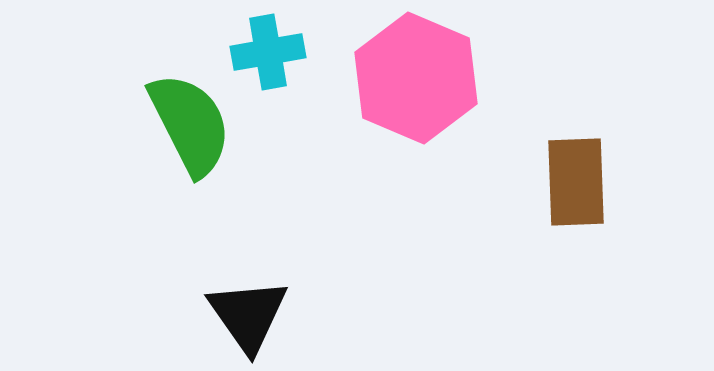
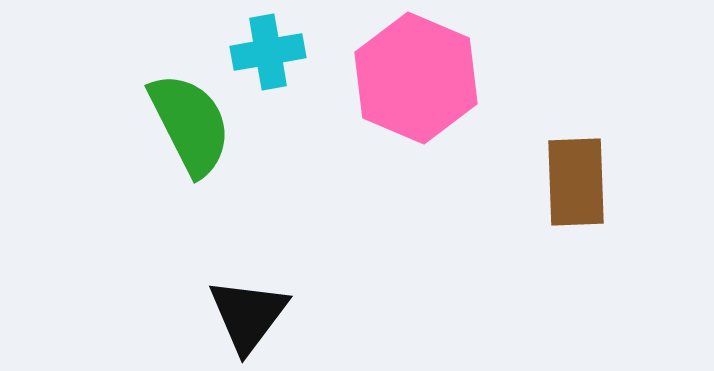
black triangle: rotated 12 degrees clockwise
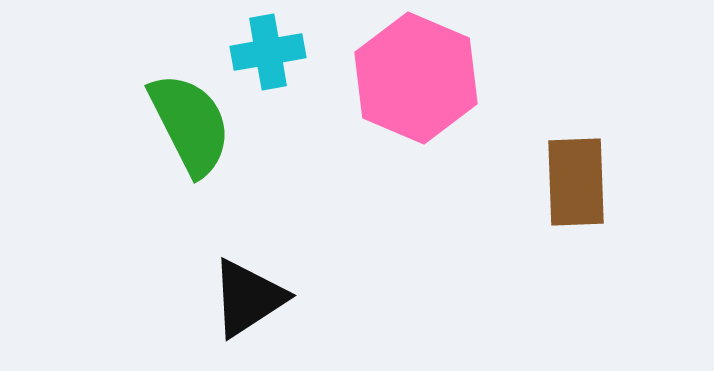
black triangle: moved 17 px up; rotated 20 degrees clockwise
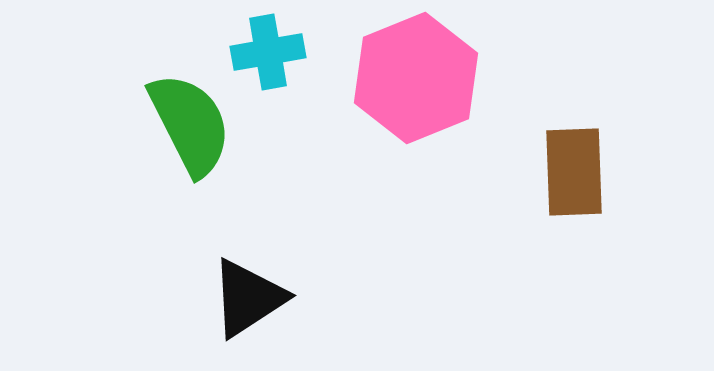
pink hexagon: rotated 15 degrees clockwise
brown rectangle: moved 2 px left, 10 px up
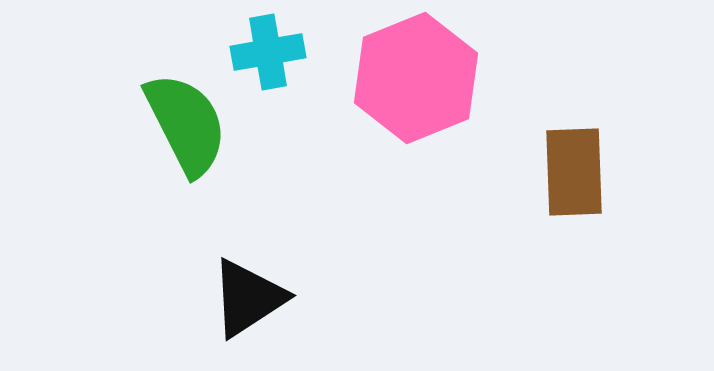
green semicircle: moved 4 px left
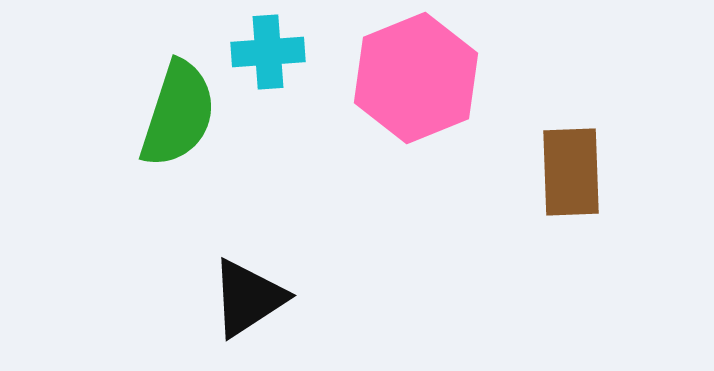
cyan cross: rotated 6 degrees clockwise
green semicircle: moved 8 px left, 10 px up; rotated 45 degrees clockwise
brown rectangle: moved 3 px left
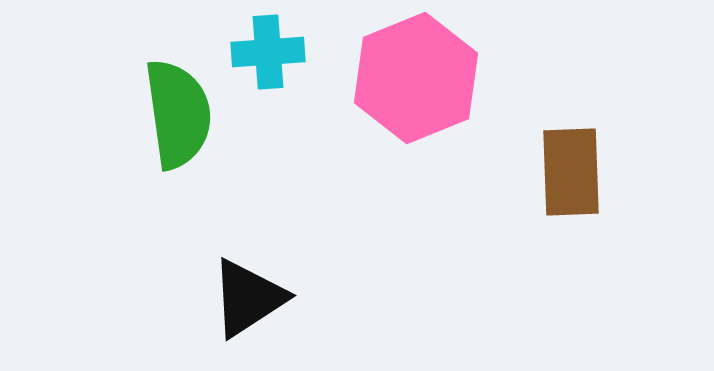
green semicircle: rotated 26 degrees counterclockwise
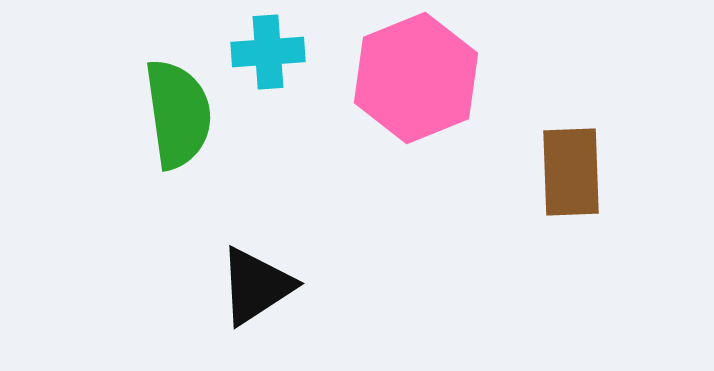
black triangle: moved 8 px right, 12 px up
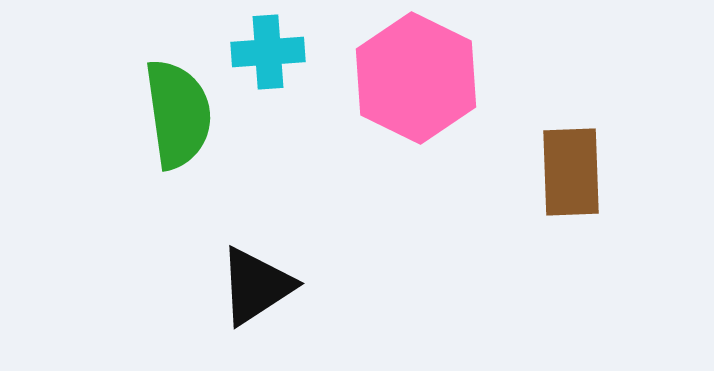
pink hexagon: rotated 12 degrees counterclockwise
